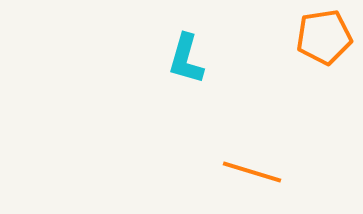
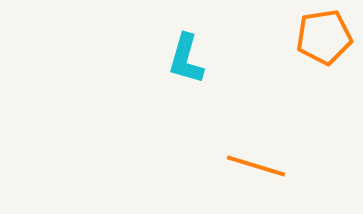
orange line: moved 4 px right, 6 px up
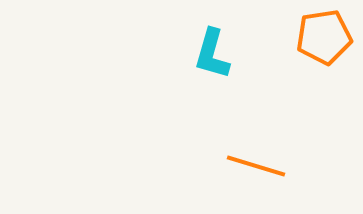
cyan L-shape: moved 26 px right, 5 px up
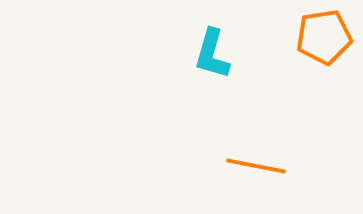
orange line: rotated 6 degrees counterclockwise
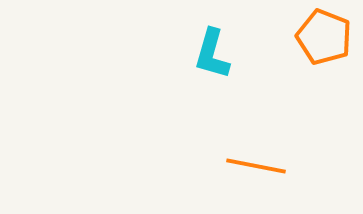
orange pentagon: rotated 30 degrees clockwise
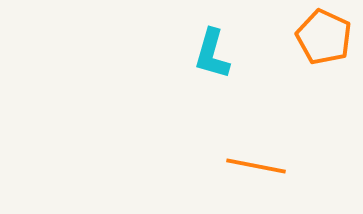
orange pentagon: rotated 4 degrees clockwise
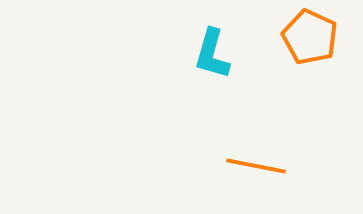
orange pentagon: moved 14 px left
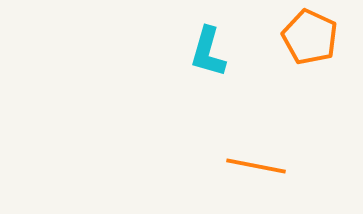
cyan L-shape: moved 4 px left, 2 px up
